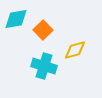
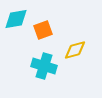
orange square: rotated 24 degrees clockwise
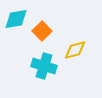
orange square: moved 1 px left, 1 px down; rotated 24 degrees counterclockwise
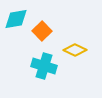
yellow diamond: rotated 40 degrees clockwise
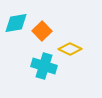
cyan diamond: moved 4 px down
yellow diamond: moved 5 px left, 1 px up
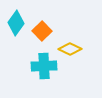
cyan diamond: rotated 45 degrees counterclockwise
cyan cross: rotated 20 degrees counterclockwise
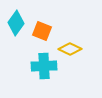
orange square: rotated 24 degrees counterclockwise
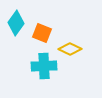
orange square: moved 2 px down
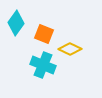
orange square: moved 2 px right, 1 px down
cyan cross: moved 1 px left, 1 px up; rotated 25 degrees clockwise
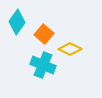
cyan diamond: moved 1 px right, 1 px up
orange square: rotated 18 degrees clockwise
